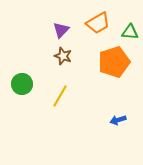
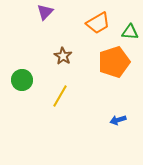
purple triangle: moved 16 px left, 18 px up
brown star: rotated 12 degrees clockwise
green circle: moved 4 px up
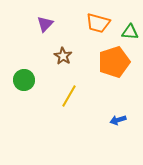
purple triangle: moved 12 px down
orange trapezoid: rotated 45 degrees clockwise
green circle: moved 2 px right
yellow line: moved 9 px right
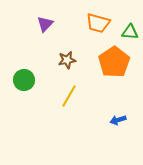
brown star: moved 4 px right, 4 px down; rotated 30 degrees clockwise
orange pentagon: rotated 16 degrees counterclockwise
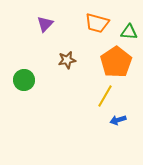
orange trapezoid: moved 1 px left
green triangle: moved 1 px left
orange pentagon: moved 2 px right
yellow line: moved 36 px right
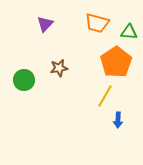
brown star: moved 8 px left, 8 px down
blue arrow: rotated 70 degrees counterclockwise
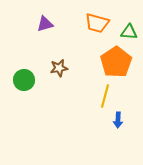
purple triangle: rotated 30 degrees clockwise
yellow line: rotated 15 degrees counterclockwise
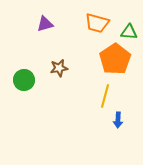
orange pentagon: moved 1 px left, 3 px up
